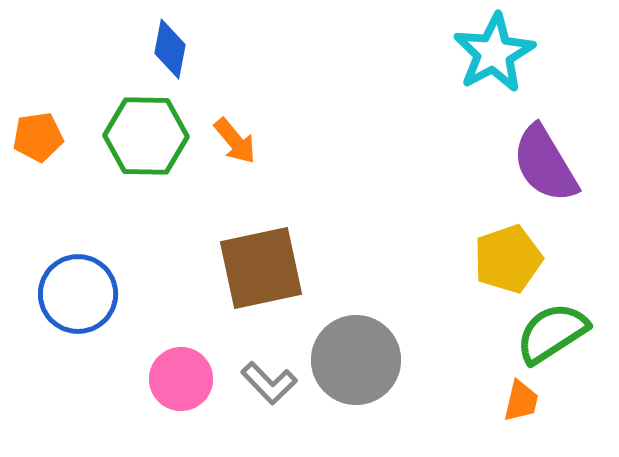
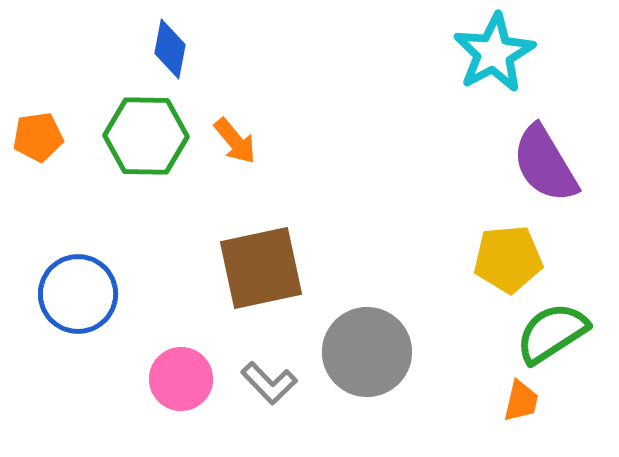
yellow pentagon: rotated 14 degrees clockwise
gray circle: moved 11 px right, 8 px up
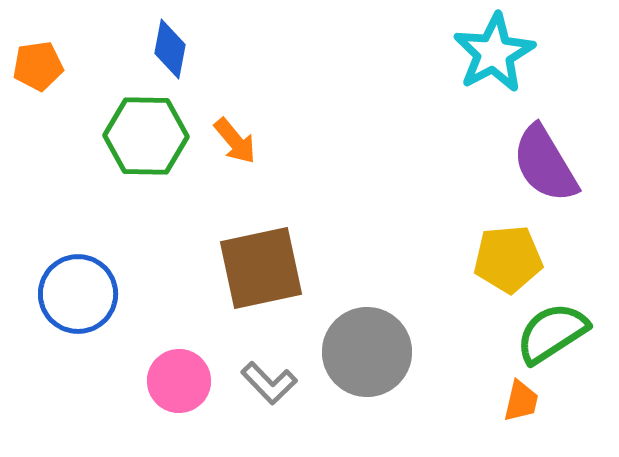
orange pentagon: moved 71 px up
pink circle: moved 2 px left, 2 px down
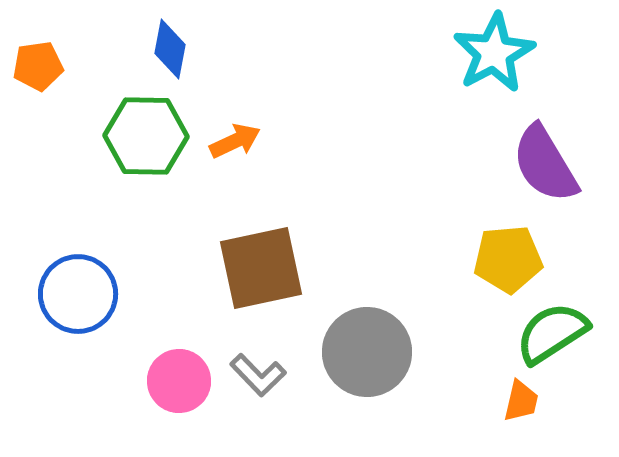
orange arrow: rotated 75 degrees counterclockwise
gray L-shape: moved 11 px left, 8 px up
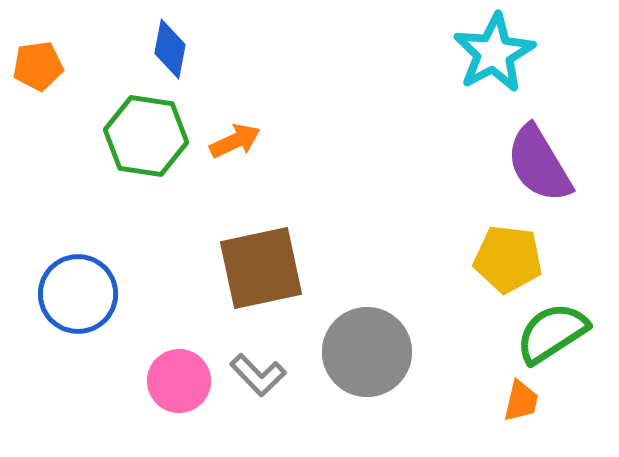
green hexagon: rotated 8 degrees clockwise
purple semicircle: moved 6 px left
yellow pentagon: rotated 12 degrees clockwise
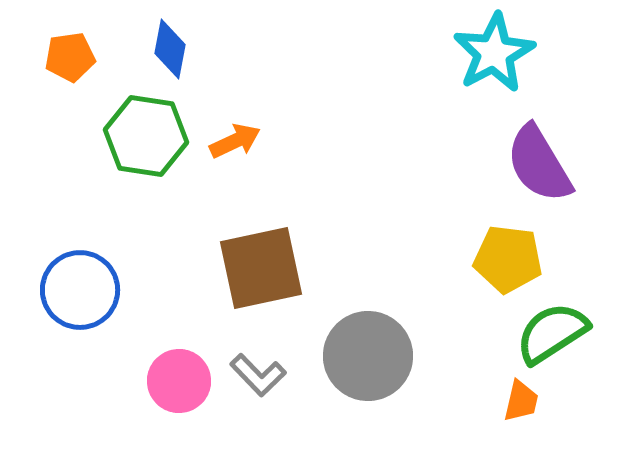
orange pentagon: moved 32 px right, 9 px up
blue circle: moved 2 px right, 4 px up
gray circle: moved 1 px right, 4 px down
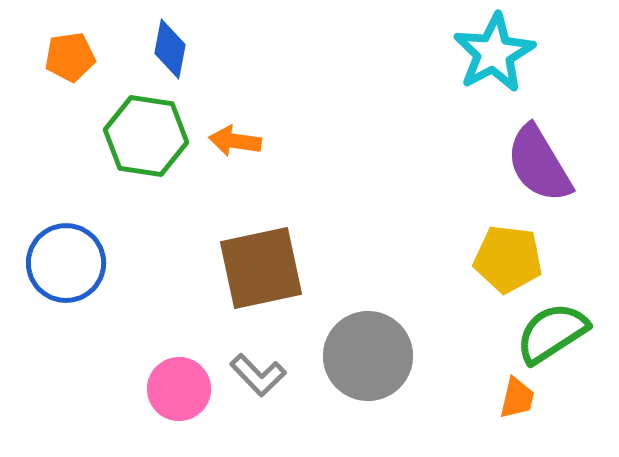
orange arrow: rotated 147 degrees counterclockwise
blue circle: moved 14 px left, 27 px up
pink circle: moved 8 px down
orange trapezoid: moved 4 px left, 3 px up
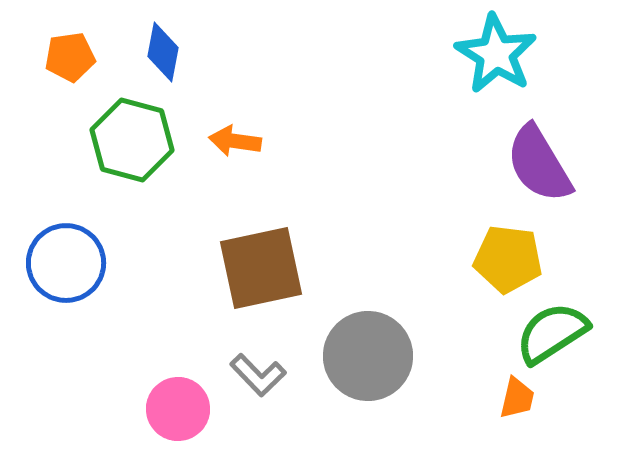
blue diamond: moved 7 px left, 3 px down
cyan star: moved 2 px right, 1 px down; rotated 12 degrees counterclockwise
green hexagon: moved 14 px left, 4 px down; rotated 6 degrees clockwise
pink circle: moved 1 px left, 20 px down
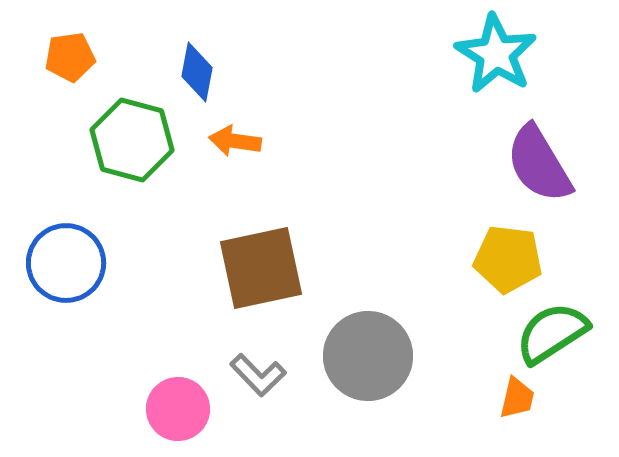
blue diamond: moved 34 px right, 20 px down
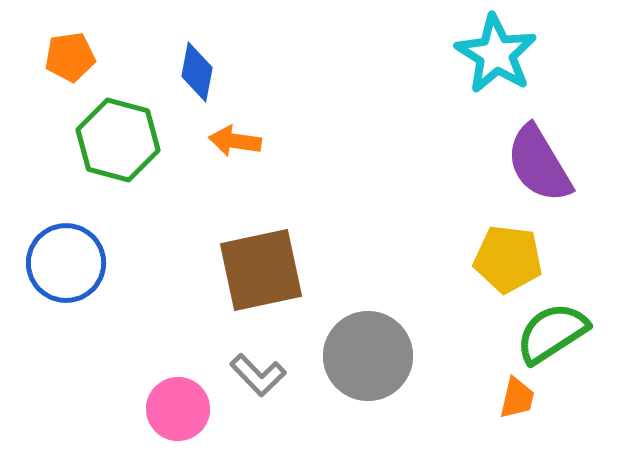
green hexagon: moved 14 px left
brown square: moved 2 px down
